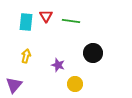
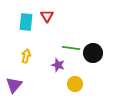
red triangle: moved 1 px right
green line: moved 27 px down
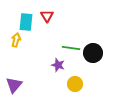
yellow arrow: moved 10 px left, 16 px up
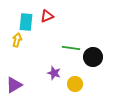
red triangle: rotated 40 degrees clockwise
yellow arrow: moved 1 px right
black circle: moved 4 px down
purple star: moved 4 px left, 8 px down
purple triangle: rotated 18 degrees clockwise
